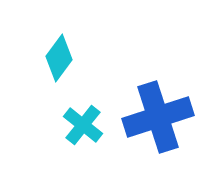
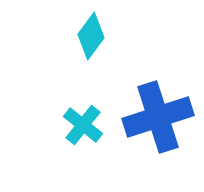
cyan diamond: moved 32 px right, 22 px up
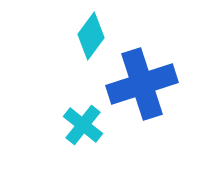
blue cross: moved 16 px left, 33 px up
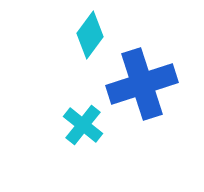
cyan diamond: moved 1 px left, 1 px up
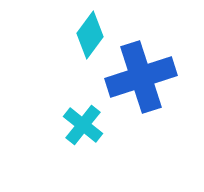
blue cross: moved 1 px left, 7 px up
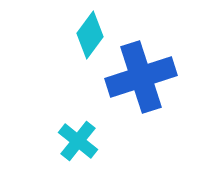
cyan cross: moved 5 px left, 16 px down
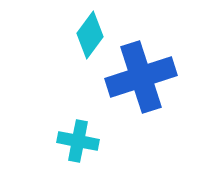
cyan cross: rotated 27 degrees counterclockwise
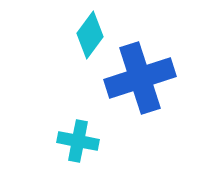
blue cross: moved 1 px left, 1 px down
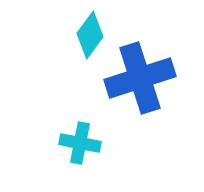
cyan cross: moved 2 px right, 2 px down
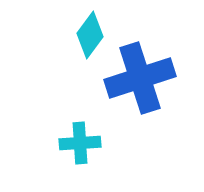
cyan cross: rotated 15 degrees counterclockwise
